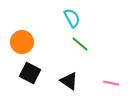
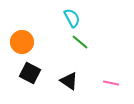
green line: moved 2 px up
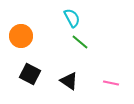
orange circle: moved 1 px left, 6 px up
black square: moved 1 px down
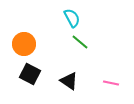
orange circle: moved 3 px right, 8 px down
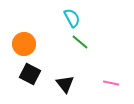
black triangle: moved 4 px left, 3 px down; rotated 18 degrees clockwise
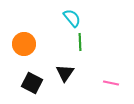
cyan semicircle: rotated 12 degrees counterclockwise
green line: rotated 48 degrees clockwise
black square: moved 2 px right, 9 px down
black triangle: moved 11 px up; rotated 12 degrees clockwise
